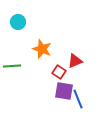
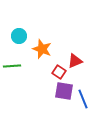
cyan circle: moved 1 px right, 14 px down
blue line: moved 5 px right
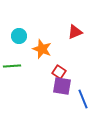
red triangle: moved 29 px up
purple square: moved 2 px left, 5 px up
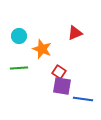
red triangle: moved 1 px down
green line: moved 7 px right, 2 px down
blue line: rotated 60 degrees counterclockwise
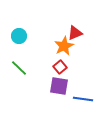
orange star: moved 22 px right, 3 px up; rotated 24 degrees clockwise
green line: rotated 48 degrees clockwise
red square: moved 1 px right, 5 px up; rotated 16 degrees clockwise
purple square: moved 3 px left
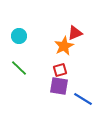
red square: moved 3 px down; rotated 24 degrees clockwise
blue line: rotated 24 degrees clockwise
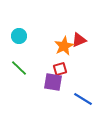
red triangle: moved 4 px right, 7 px down
red square: moved 1 px up
purple square: moved 6 px left, 4 px up
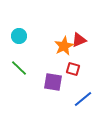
red square: moved 13 px right; rotated 32 degrees clockwise
blue line: rotated 72 degrees counterclockwise
